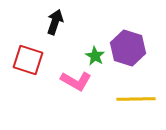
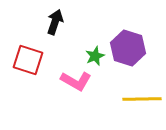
green star: rotated 18 degrees clockwise
yellow line: moved 6 px right
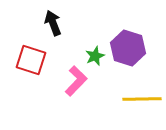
black arrow: moved 2 px left, 1 px down; rotated 40 degrees counterclockwise
red square: moved 3 px right
pink L-shape: rotated 76 degrees counterclockwise
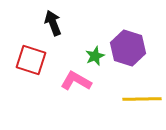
pink L-shape: rotated 104 degrees counterclockwise
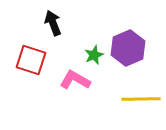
purple hexagon: rotated 20 degrees clockwise
green star: moved 1 px left, 1 px up
pink L-shape: moved 1 px left, 1 px up
yellow line: moved 1 px left
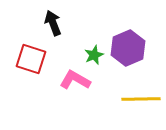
red square: moved 1 px up
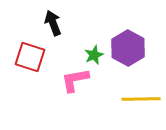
purple hexagon: rotated 8 degrees counterclockwise
red square: moved 1 px left, 2 px up
pink L-shape: rotated 40 degrees counterclockwise
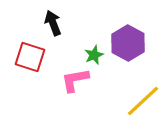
purple hexagon: moved 5 px up
yellow line: moved 2 px right, 2 px down; rotated 42 degrees counterclockwise
